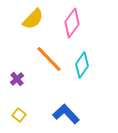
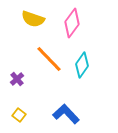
yellow semicircle: rotated 65 degrees clockwise
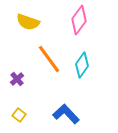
yellow semicircle: moved 5 px left, 3 px down
pink diamond: moved 7 px right, 3 px up
orange line: rotated 8 degrees clockwise
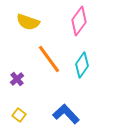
pink diamond: moved 1 px down
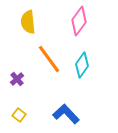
yellow semicircle: rotated 65 degrees clockwise
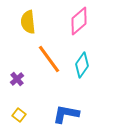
pink diamond: rotated 12 degrees clockwise
blue L-shape: rotated 36 degrees counterclockwise
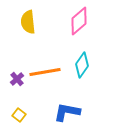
orange line: moved 4 px left, 13 px down; rotated 64 degrees counterclockwise
blue L-shape: moved 1 px right, 2 px up
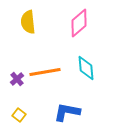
pink diamond: moved 2 px down
cyan diamond: moved 4 px right, 3 px down; rotated 40 degrees counterclockwise
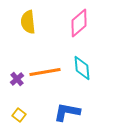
cyan diamond: moved 4 px left
